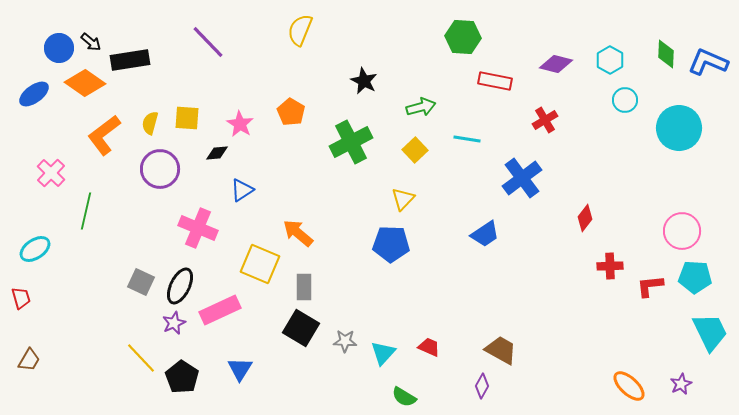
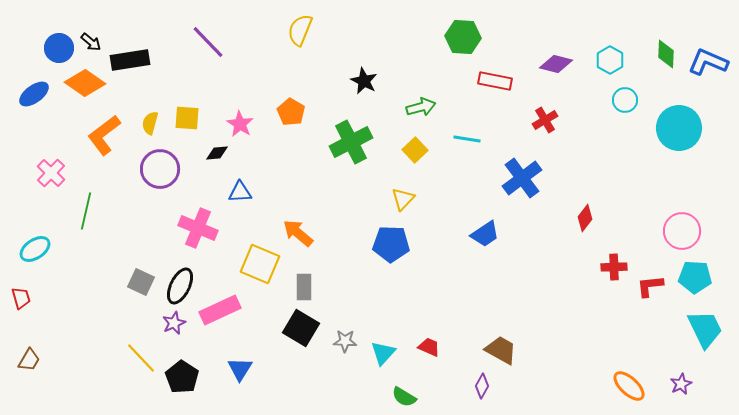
blue triangle at (242, 190): moved 2 px left, 2 px down; rotated 30 degrees clockwise
red cross at (610, 266): moved 4 px right, 1 px down
cyan trapezoid at (710, 332): moved 5 px left, 3 px up
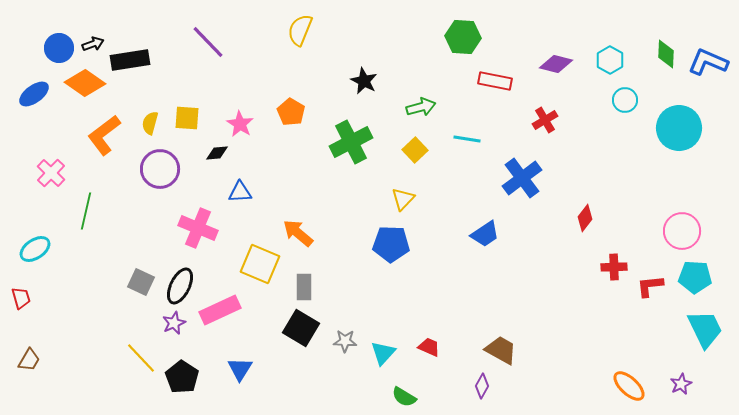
black arrow at (91, 42): moved 2 px right, 2 px down; rotated 60 degrees counterclockwise
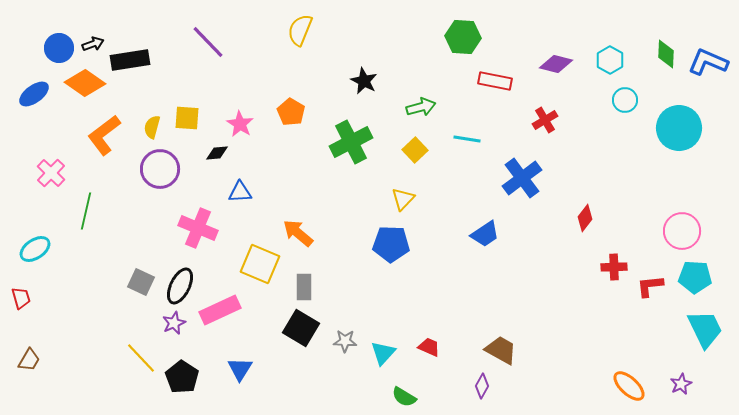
yellow semicircle at (150, 123): moved 2 px right, 4 px down
